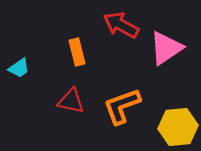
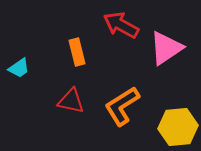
orange L-shape: rotated 12 degrees counterclockwise
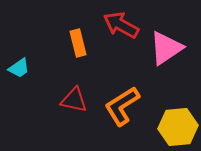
orange rectangle: moved 1 px right, 9 px up
red triangle: moved 3 px right, 1 px up
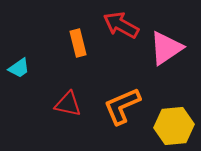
red triangle: moved 6 px left, 4 px down
orange L-shape: rotated 9 degrees clockwise
yellow hexagon: moved 4 px left, 1 px up
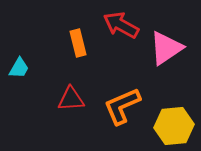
cyan trapezoid: rotated 25 degrees counterclockwise
red triangle: moved 3 px right, 5 px up; rotated 16 degrees counterclockwise
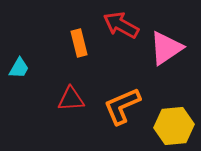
orange rectangle: moved 1 px right
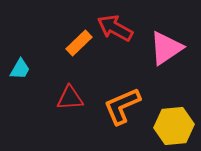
red arrow: moved 6 px left, 3 px down
orange rectangle: rotated 60 degrees clockwise
cyan trapezoid: moved 1 px right, 1 px down
red triangle: moved 1 px left, 1 px up
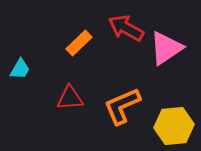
red arrow: moved 11 px right
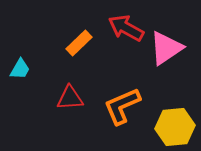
yellow hexagon: moved 1 px right, 1 px down
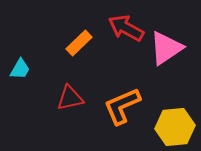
red triangle: rotated 8 degrees counterclockwise
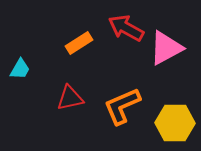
orange rectangle: rotated 12 degrees clockwise
pink triangle: rotated 6 degrees clockwise
yellow hexagon: moved 4 px up; rotated 6 degrees clockwise
